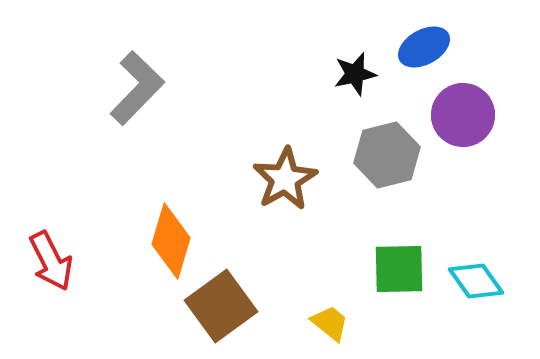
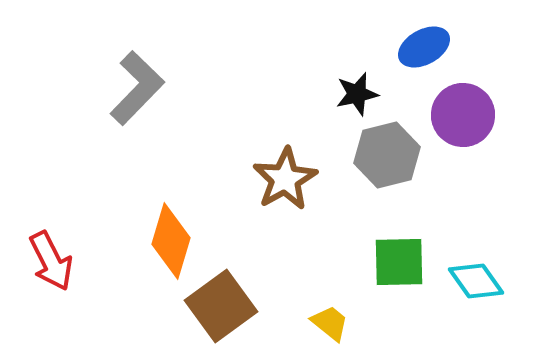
black star: moved 2 px right, 20 px down
green square: moved 7 px up
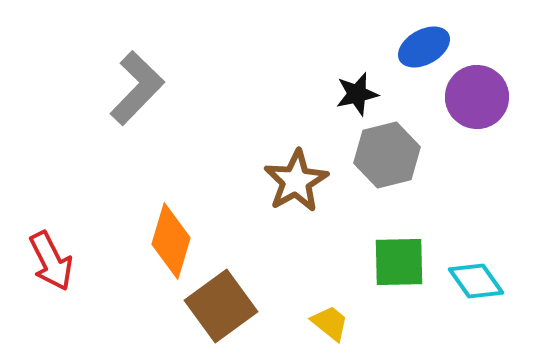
purple circle: moved 14 px right, 18 px up
brown star: moved 11 px right, 2 px down
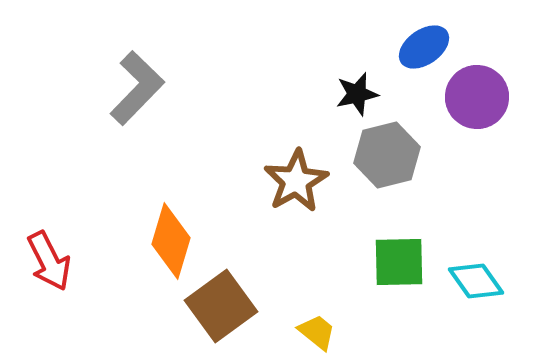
blue ellipse: rotated 6 degrees counterclockwise
red arrow: moved 2 px left
yellow trapezoid: moved 13 px left, 9 px down
